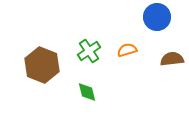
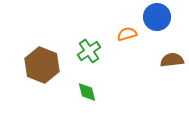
orange semicircle: moved 16 px up
brown semicircle: moved 1 px down
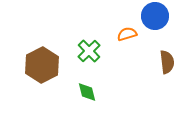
blue circle: moved 2 px left, 1 px up
green cross: rotated 10 degrees counterclockwise
brown semicircle: moved 5 px left, 2 px down; rotated 90 degrees clockwise
brown hexagon: rotated 12 degrees clockwise
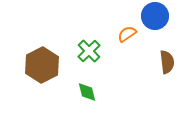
orange semicircle: rotated 18 degrees counterclockwise
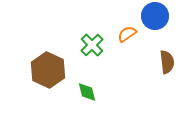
green cross: moved 3 px right, 6 px up
brown hexagon: moved 6 px right, 5 px down; rotated 8 degrees counterclockwise
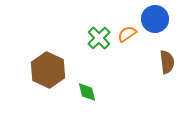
blue circle: moved 3 px down
green cross: moved 7 px right, 7 px up
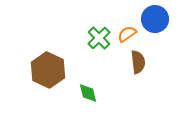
brown semicircle: moved 29 px left
green diamond: moved 1 px right, 1 px down
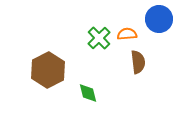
blue circle: moved 4 px right
orange semicircle: rotated 30 degrees clockwise
brown hexagon: rotated 8 degrees clockwise
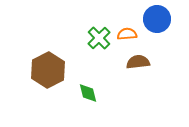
blue circle: moved 2 px left
brown semicircle: rotated 90 degrees counterclockwise
